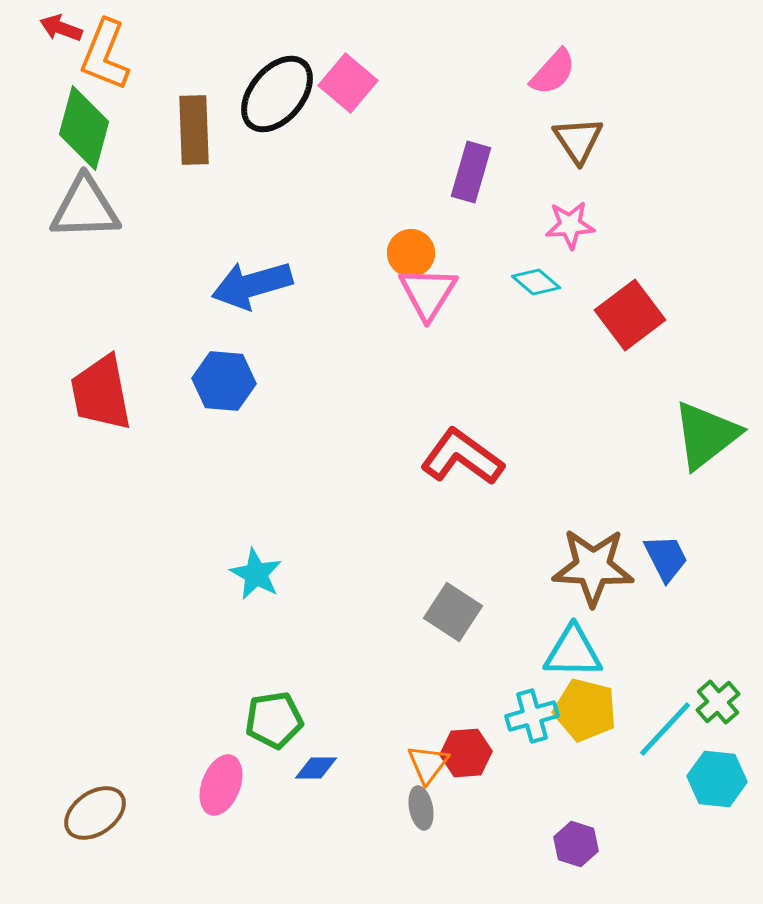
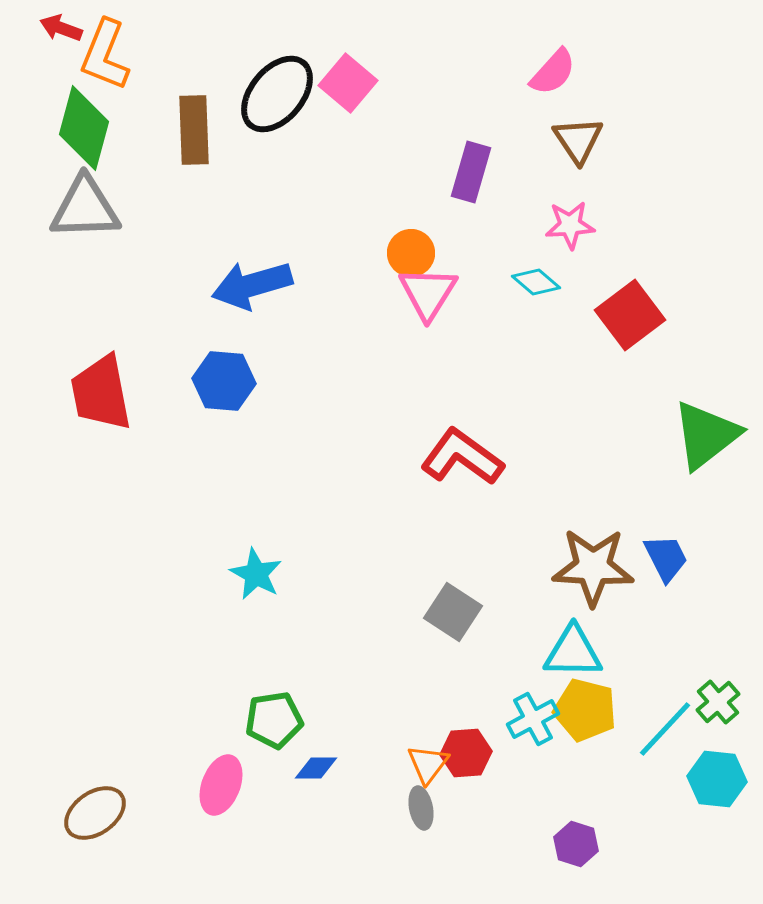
cyan cross: moved 1 px right, 3 px down; rotated 12 degrees counterclockwise
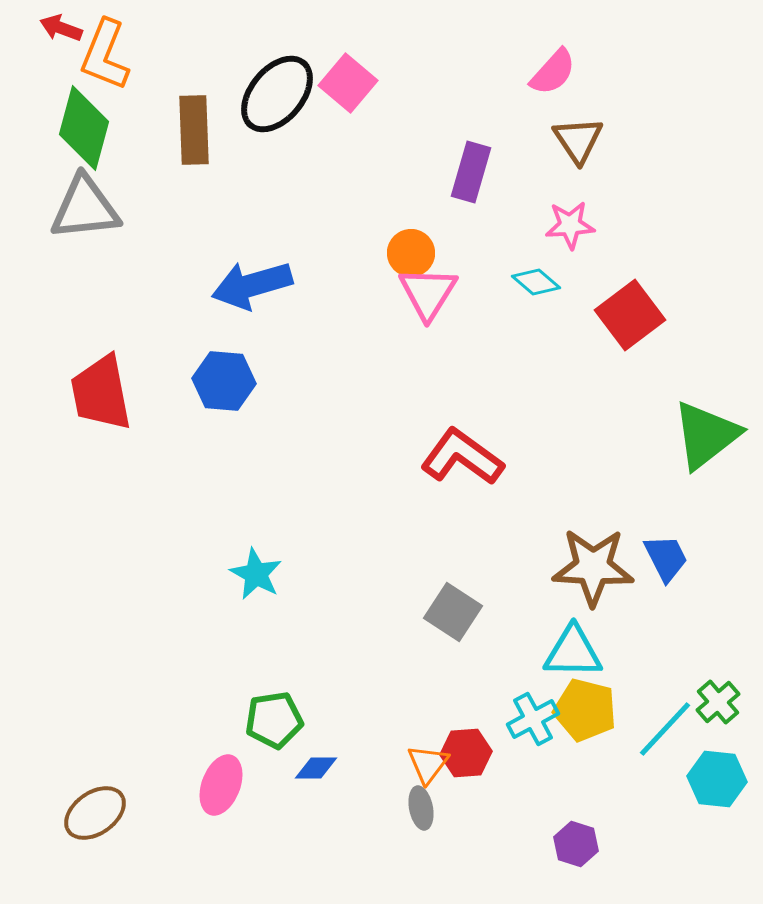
gray triangle: rotated 4 degrees counterclockwise
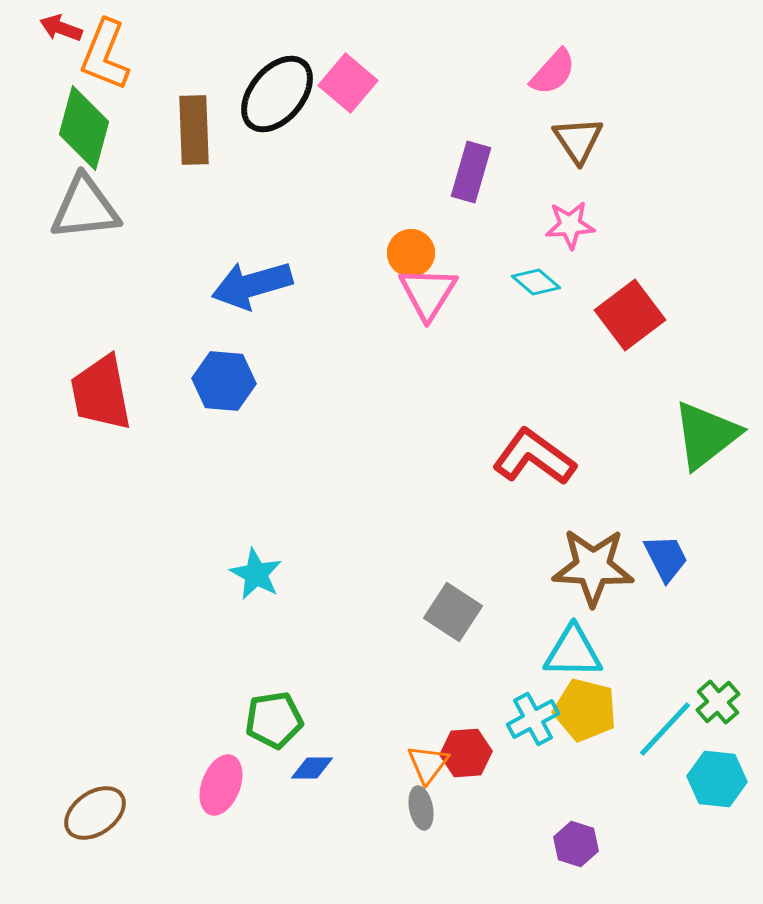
red L-shape: moved 72 px right
blue diamond: moved 4 px left
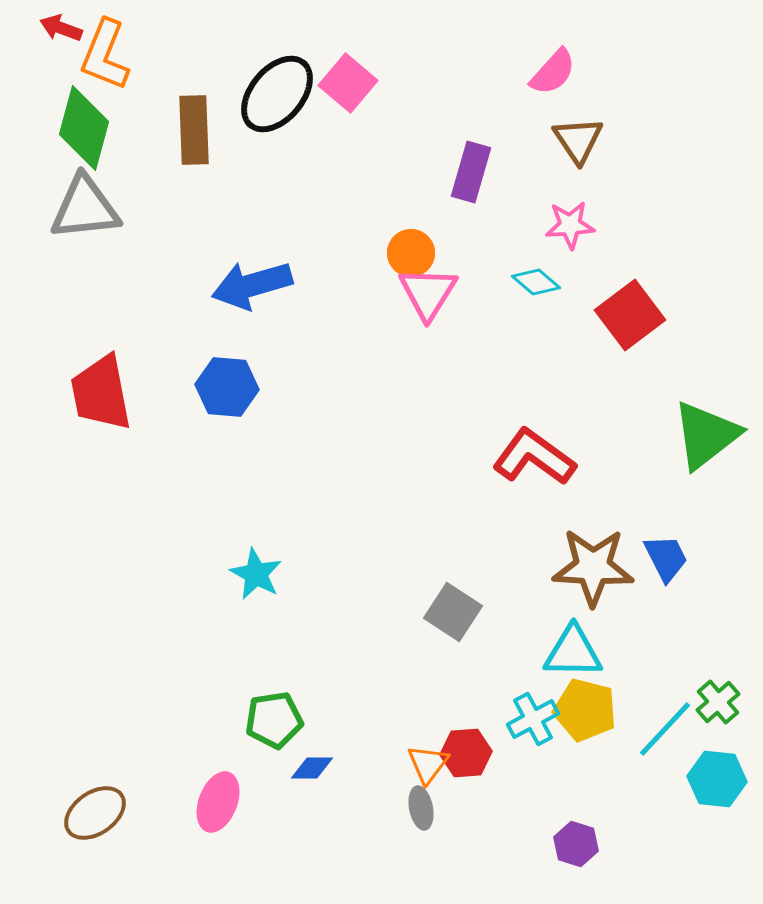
blue hexagon: moved 3 px right, 6 px down
pink ellipse: moved 3 px left, 17 px down
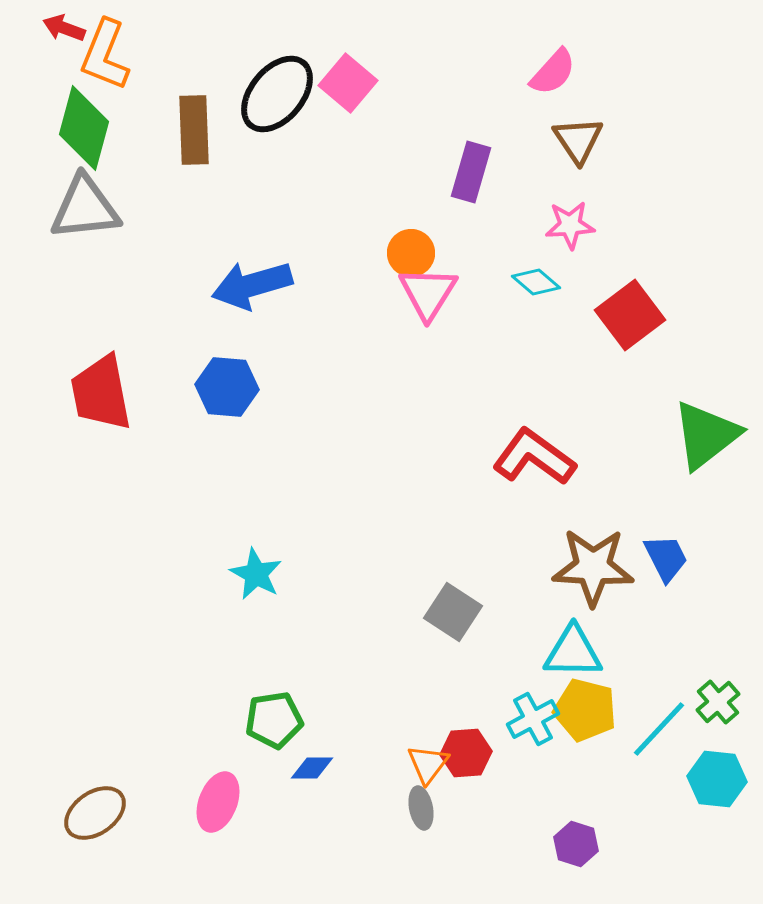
red arrow: moved 3 px right
cyan line: moved 6 px left
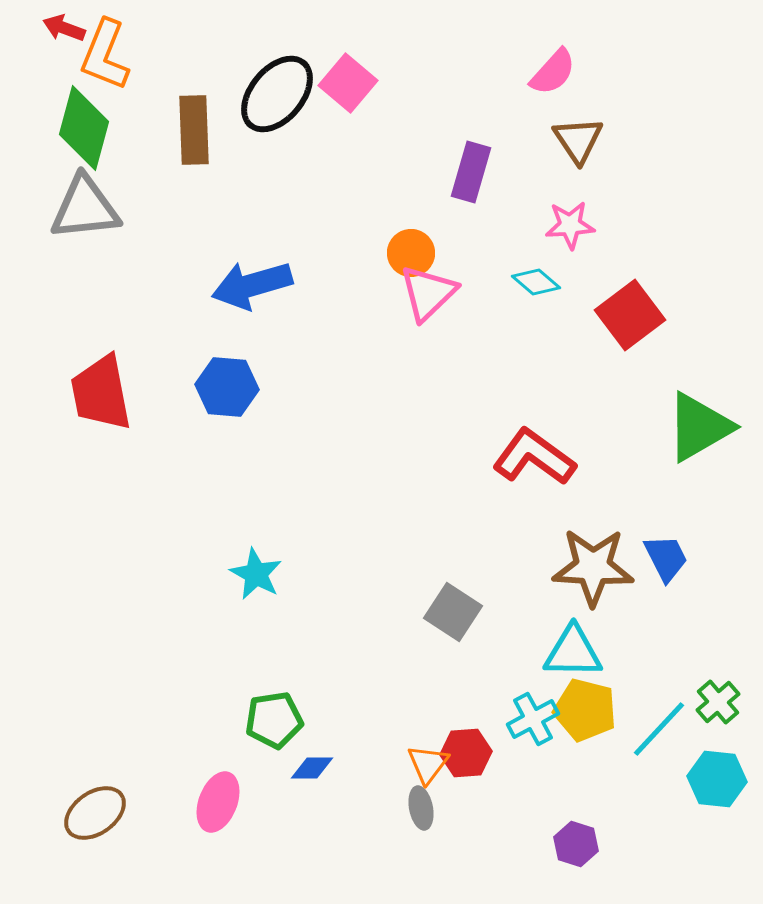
pink triangle: rotated 14 degrees clockwise
green triangle: moved 7 px left, 8 px up; rotated 8 degrees clockwise
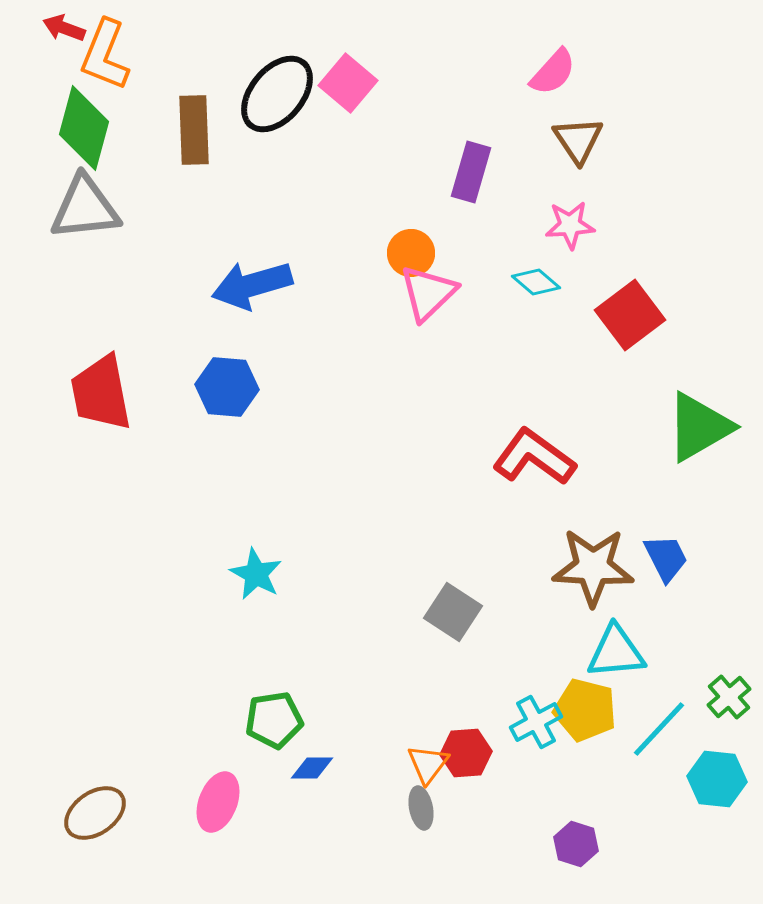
cyan triangle: moved 43 px right; rotated 6 degrees counterclockwise
green cross: moved 11 px right, 5 px up
cyan cross: moved 3 px right, 3 px down
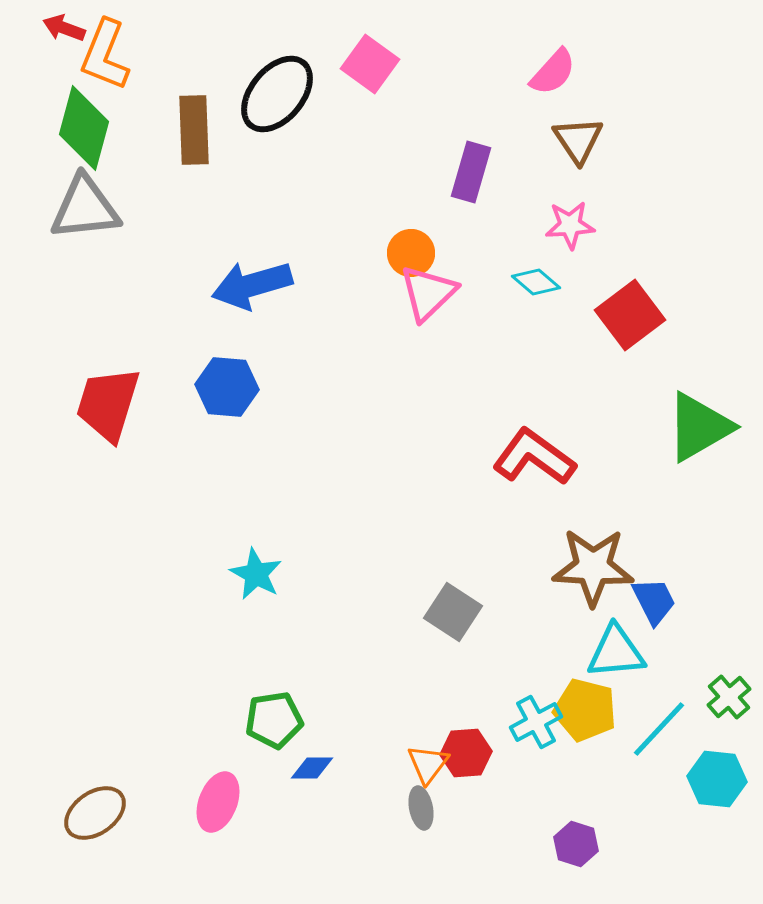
pink square: moved 22 px right, 19 px up; rotated 4 degrees counterclockwise
red trapezoid: moved 7 px right, 11 px down; rotated 28 degrees clockwise
blue trapezoid: moved 12 px left, 43 px down
